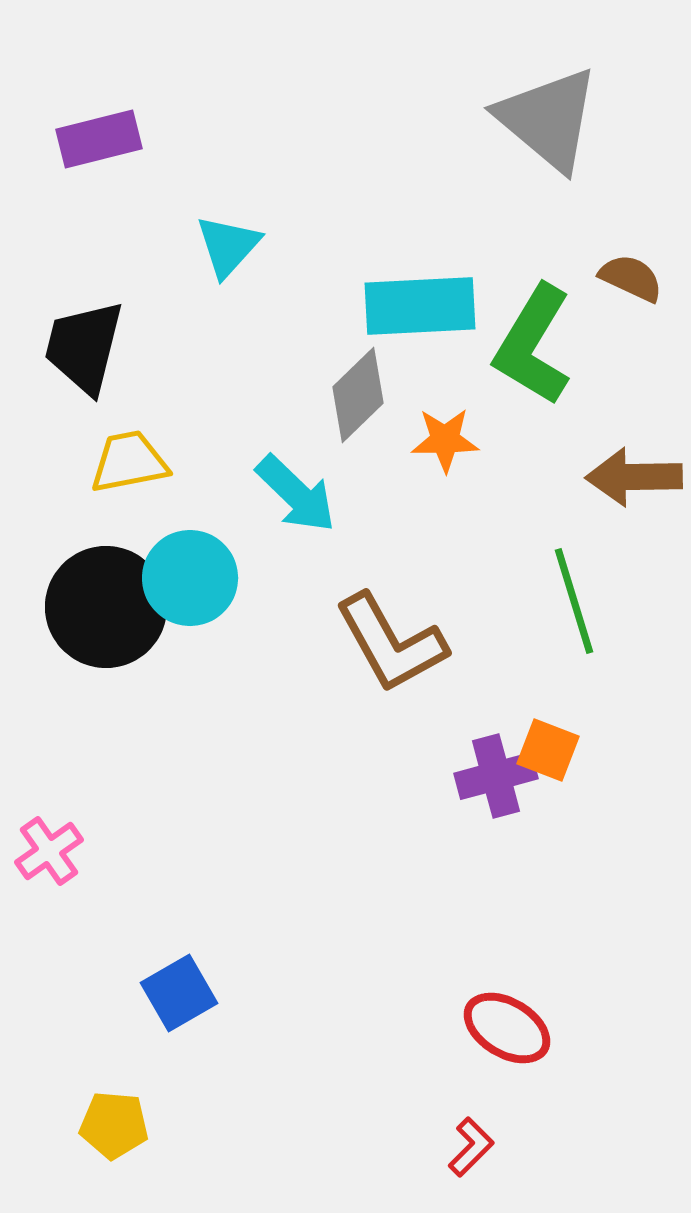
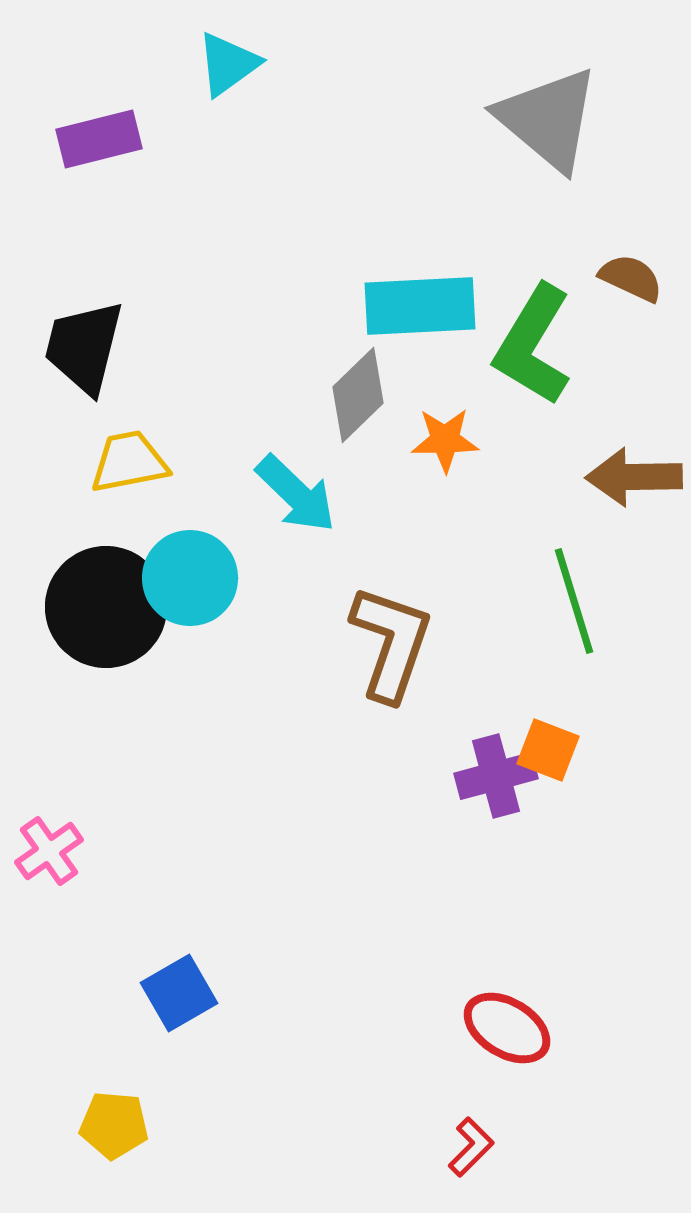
cyan triangle: moved 182 px up; rotated 12 degrees clockwise
brown L-shape: rotated 132 degrees counterclockwise
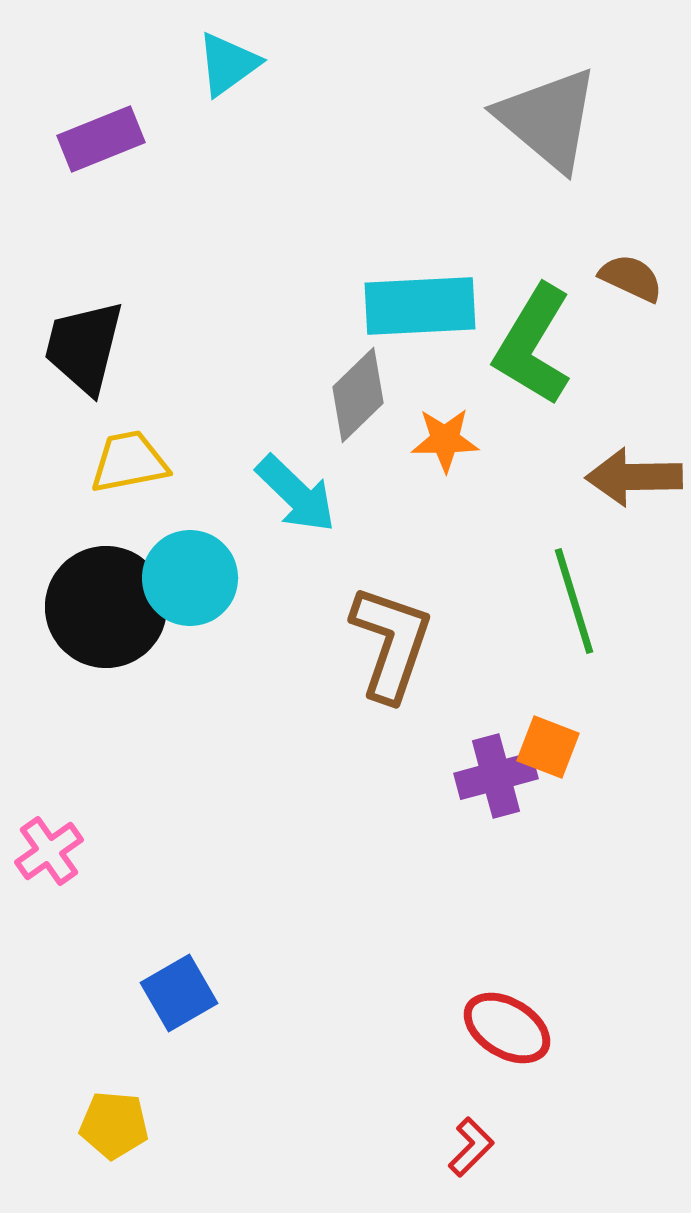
purple rectangle: moved 2 px right; rotated 8 degrees counterclockwise
orange square: moved 3 px up
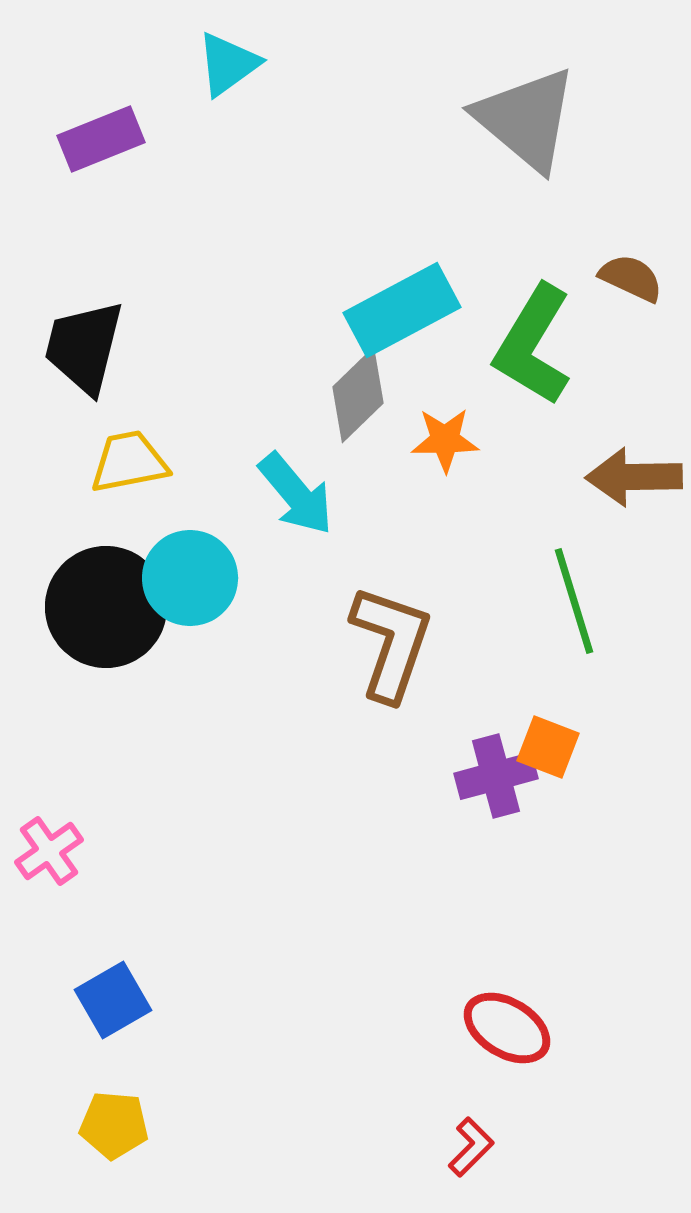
gray triangle: moved 22 px left
cyan rectangle: moved 18 px left, 4 px down; rotated 25 degrees counterclockwise
cyan arrow: rotated 6 degrees clockwise
blue square: moved 66 px left, 7 px down
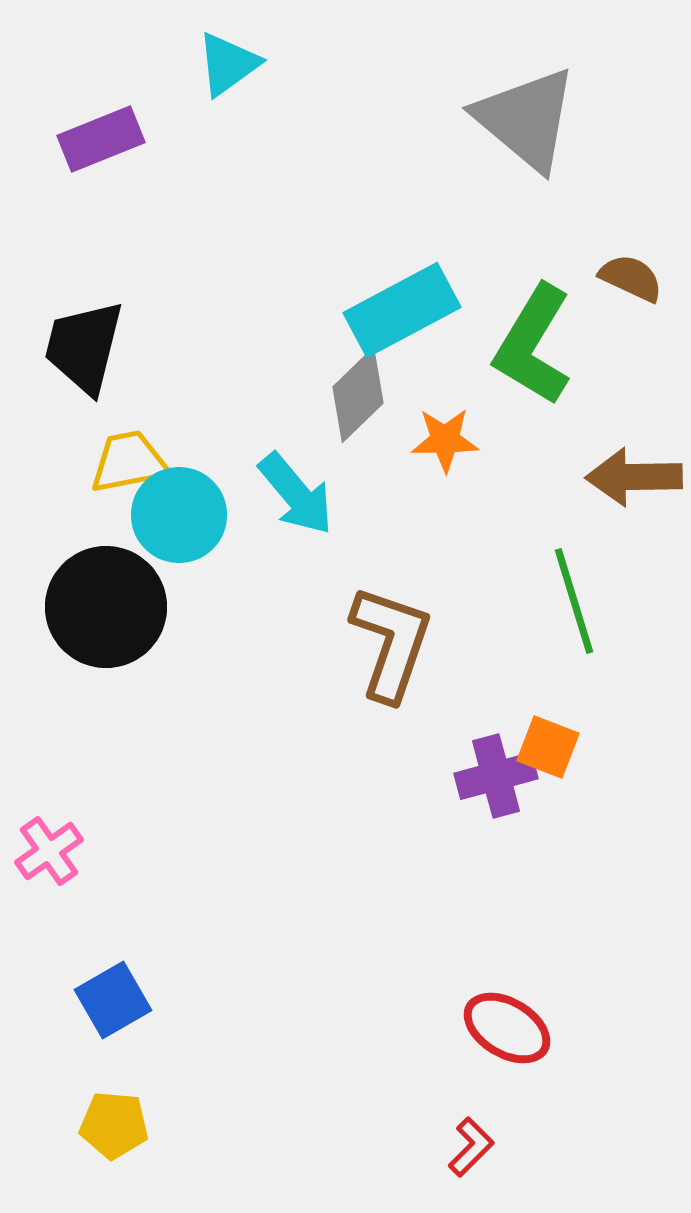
cyan circle: moved 11 px left, 63 px up
